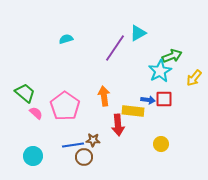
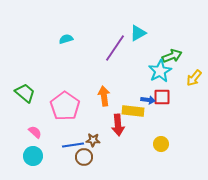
red square: moved 2 px left, 2 px up
pink semicircle: moved 1 px left, 19 px down
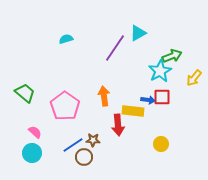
blue line: rotated 25 degrees counterclockwise
cyan circle: moved 1 px left, 3 px up
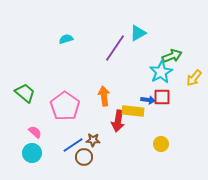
cyan star: moved 1 px right, 1 px down
red arrow: moved 4 px up; rotated 15 degrees clockwise
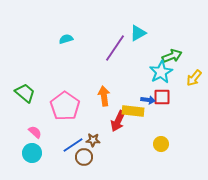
red arrow: rotated 15 degrees clockwise
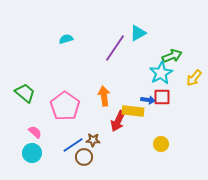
cyan star: moved 1 px down
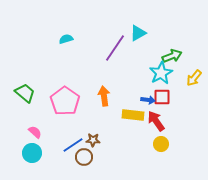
pink pentagon: moved 5 px up
yellow rectangle: moved 4 px down
red arrow: moved 38 px right; rotated 120 degrees clockwise
